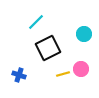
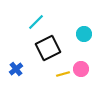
blue cross: moved 3 px left, 6 px up; rotated 32 degrees clockwise
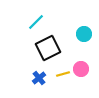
blue cross: moved 23 px right, 9 px down
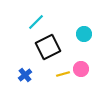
black square: moved 1 px up
blue cross: moved 14 px left, 3 px up
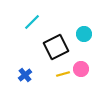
cyan line: moved 4 px left
black square: moved 8 px right
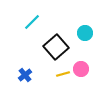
cyan circle: moved 1 px right, 1 px up
black square: rotated 15 degrees counterclockwise
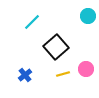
cyan circle: moved 3 px right, 17 px up
pink circle: moved 5 px right
